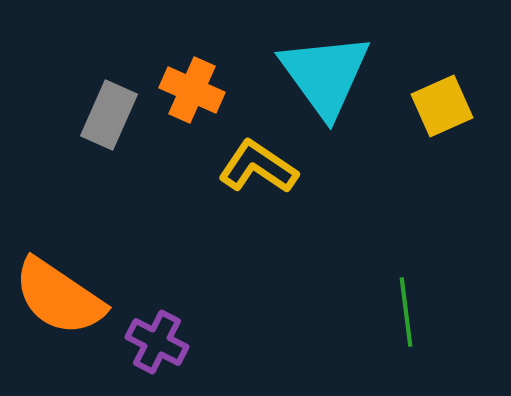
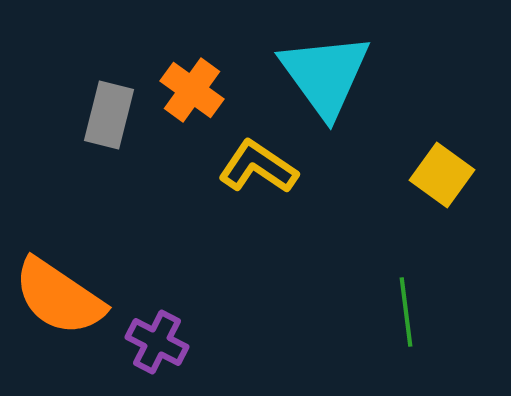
orange cross: rotated 12 degrees clockwise
yellow square: moved 69 px down; rotated 30 degrees counterclockwise
gray rectangle: rotated 10 degrees counterclockwise
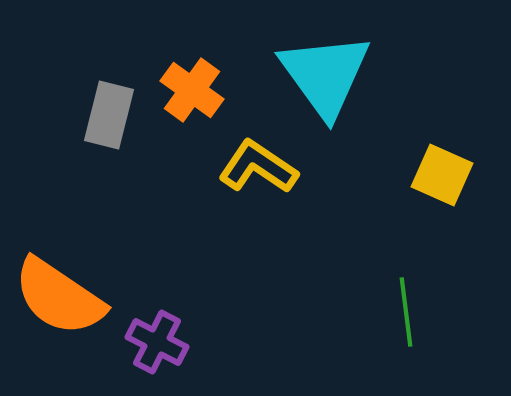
yellow square: rotated 12 degrees counterclockwise
